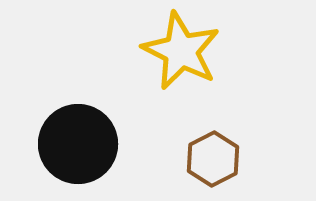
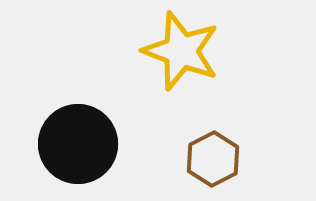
yellow star: rotated 6 degrees counterclockwise
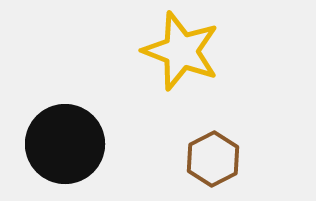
black circle: moved 13 px left
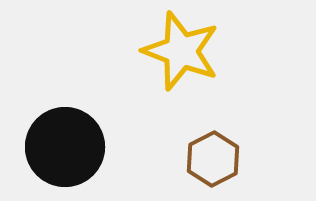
black circle: moved 3 px down
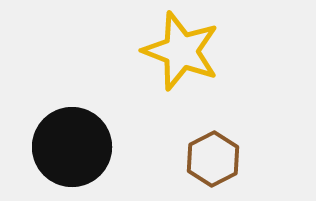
black circle: moved 7 px right
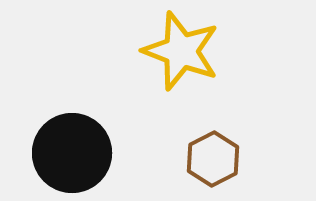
black circle: moved 6 px down
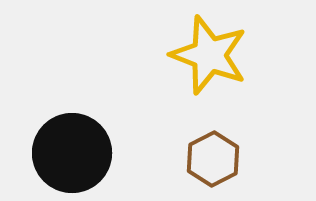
yellow star: moved 28 px right, 4 px down
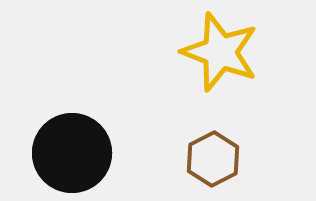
yellow star: moved 11 px right, 3 px up
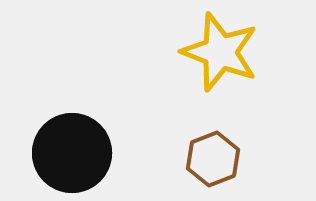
brown hexagon: rotated 6 degrees clockwise
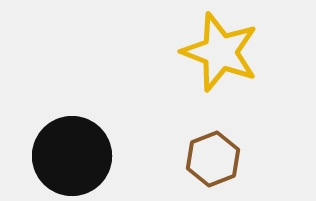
black circle: moved 3 px down
